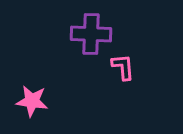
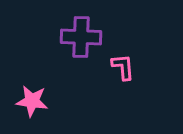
purple cross: moved 10 px left, 3 px down
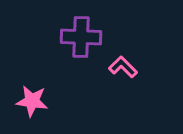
pink L-shape: rotated 40 degrees counterclockwise
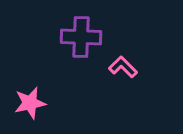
pink star: moved 2 px left, 2 px down; rotated 20 degrees counterclockwise
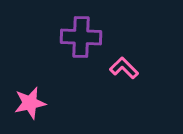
pink L-shape: moved 1 px right, 1 px down
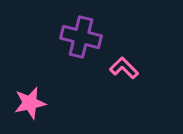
purple cross: rotated 12 degrees clockwise
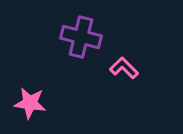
pink star: rotated 20 degrees clockwise
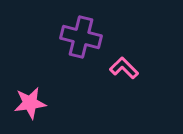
pink star: rotated 16 degrees counterclockwise
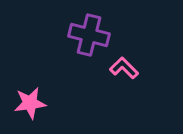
purple cross: moved 8 px right, 2 px up
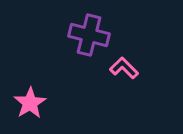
pink star: rotated 24 degrees counterclockwise
